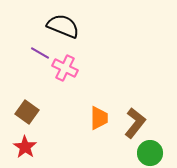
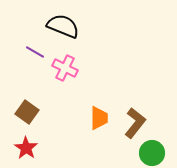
purple line: moved 5 px left, 1 px up
red star: moved 1 px right, 1 px down
green circle: moved 2 px right
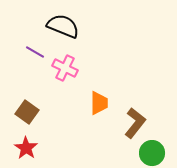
orange trapezoid: moved 15 px up
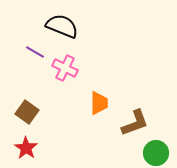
black semicircle: moved 1 px left
brown L-shape: rotated 32 degrees clockwise
green circle: moved 4 px right
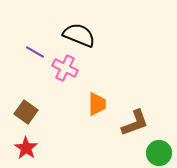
black semicircle: moved 17 px right, 9 px down
orange trapezoid: moved 2 px left, 1 px down
brown square: moved 1 px left
green circle: moved 3 px right
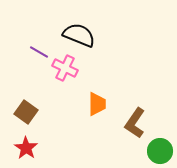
purple line: moved 4 px right
brown L-shape: rotated 144 degrees clockwise
green circle: moved 1 px right, 2 px up
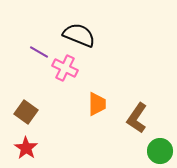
brown L-shape: moved 2 px right, 5 px up
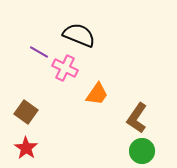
orange trapezoid: moved 10 px up; rotated 35 degrees clockwise
green circle: moved 18 px left
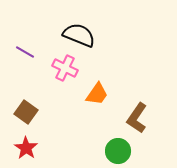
purple line: moved 14 px left
green circle: moved 24 px left
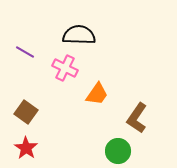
black semicircle: rotated 20 degrees counterclockwise
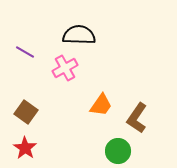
pink cross: rotated 35 degrees clockwise
orange trapezoid: moved 4 px right, 11 px down
red star: moved 1 px left
